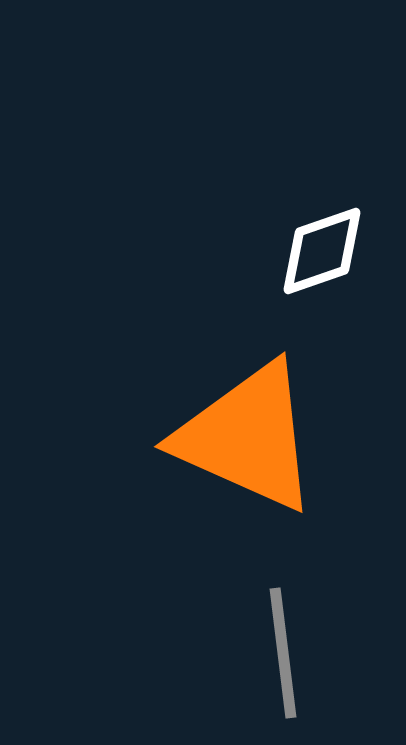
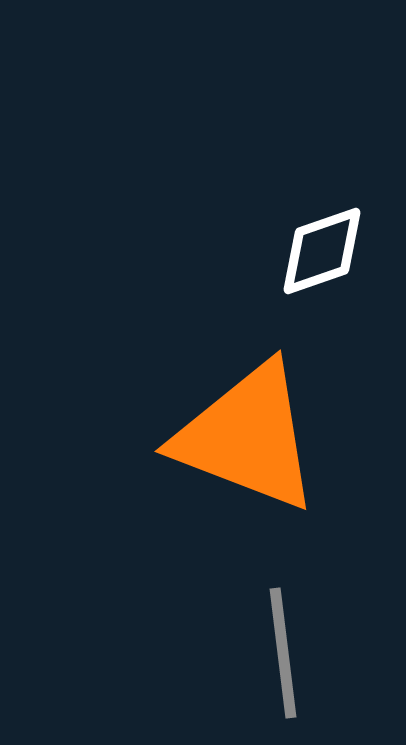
orange triangle: rotated 3 degrees counterclockwise
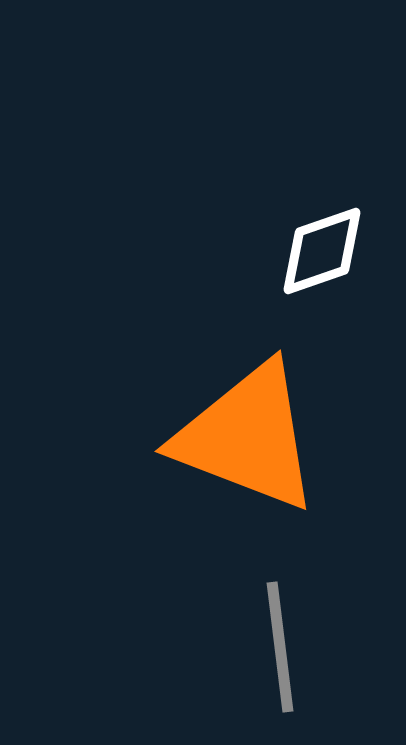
gray line: moved 3 px left, 6 px up
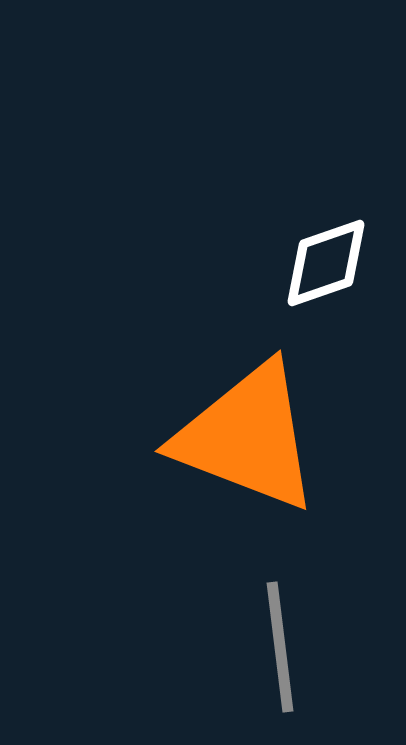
white diamond: moved 4 px right, 12 px down
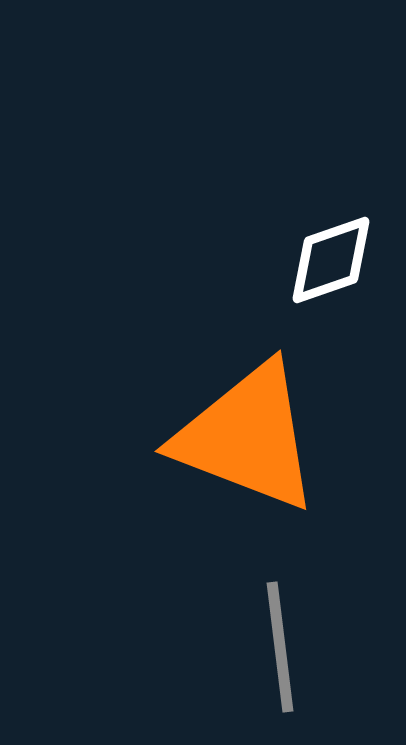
white diamond: moved 5 px right, 3 px up
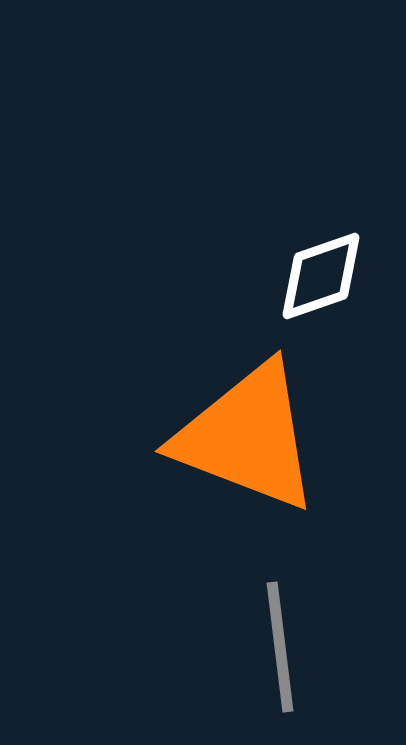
white diamond: moved 10 px left, 16 px down
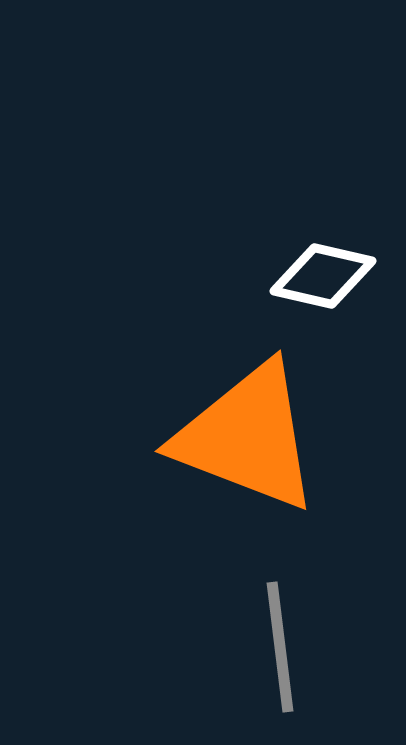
white diamond: moved 2 px right; rotated 32 degrees clockwise
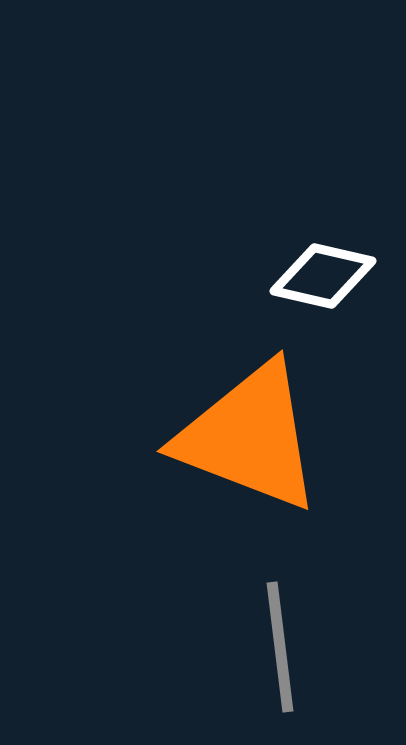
orange triangle: moved 2 px right
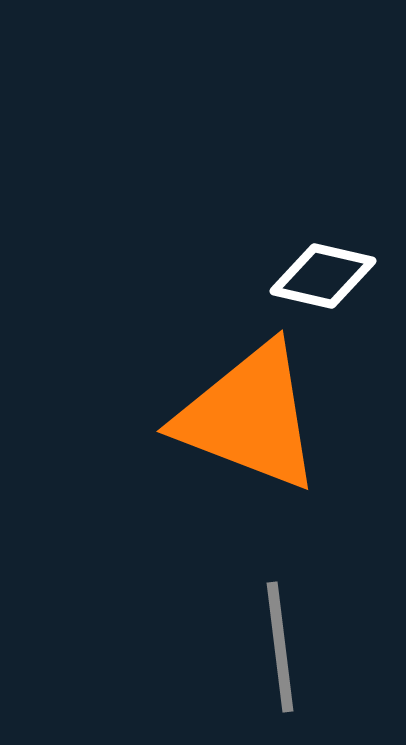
orange triangle: moved 20 px up
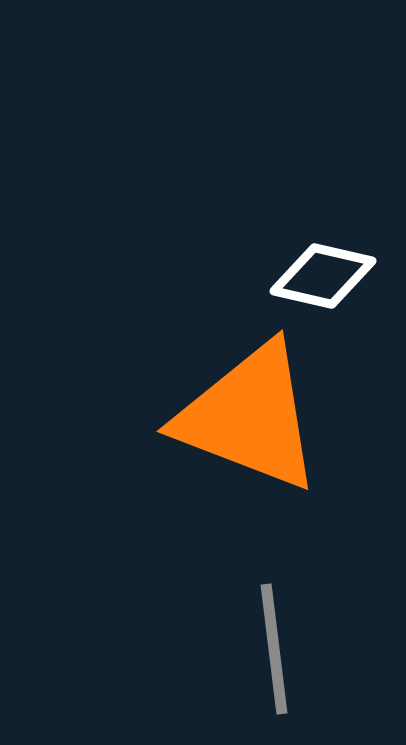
gray line: moved 6 px left, 2 px down
